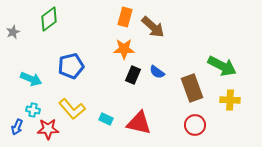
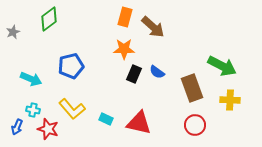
black rectangle: moved 1 px right, 1 px up
red star: rotated 20 degrees clockwise
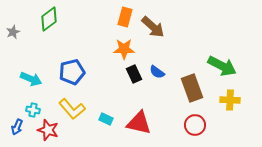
blue pentagon: moved 1 px right, 6 px down
black rectangle: rotated 48 degrees counterclockwise
red star: moved 1 px down
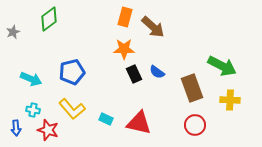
blue arrow: moved 1 px left, 1 px down; rotated 28 degrees counterclockwise
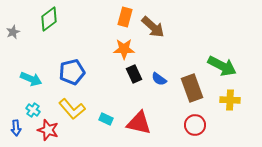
blue semicircle: moved 2 px right, 7 px down
cyan cross: rotated 24 degrees clockwise
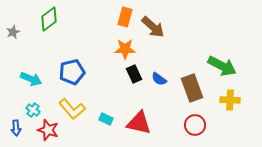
orange star: moved 1 px right
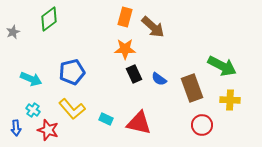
red circle: moved 7 px right
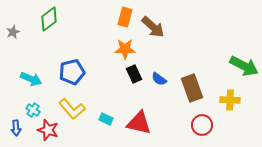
green arrow: moved 22 px right
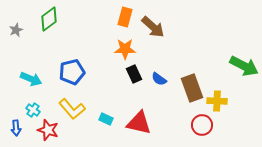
gray star: moved 3 px right, 2 px up
yellow cross: moved 13 px left, 1 px down
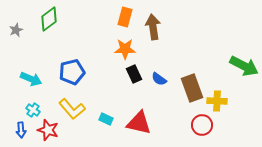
brown arrow: rotated 140 degrees counterclockwise
blue arrow: moved 5 px right, 2 px down
